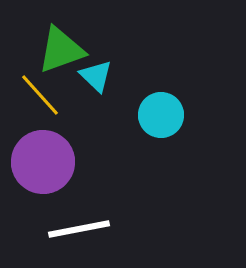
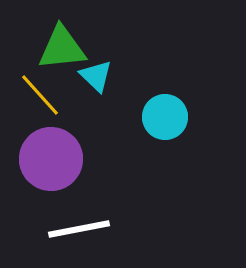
green triangle: moved 1 px right, 2 px up; rotated 14 degrees clockwise
cyan circle: moved 4 px right, 2 px down
purple circle: moved 8 px right, 3 px up
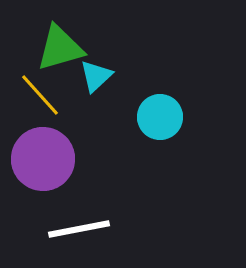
green triangle: moved 2 px left; rotated 10 degrees counterclockwise
cyan triangle: rotated 33 degrees clockwise
cyan circle: moved 5 px left
purple circle: moved 8 px left
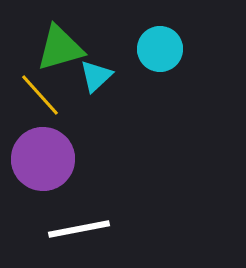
cyan circle: moved 68 px up
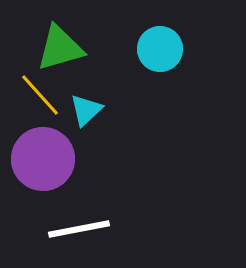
cyan triangle: moved 10 px left, 34 px down
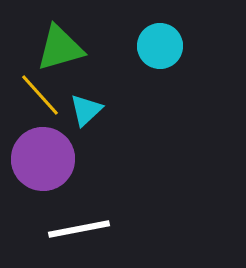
cyan circle: moved 3 px up
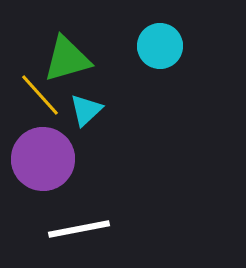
green triangle: moved 7 px right, 11 px down
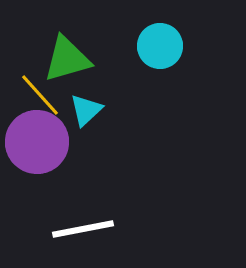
purple circle: moved 6 px left, 17 px up
white line: moved 4 px right
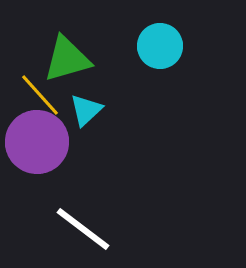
white line: rotated 48 degrees clockwise
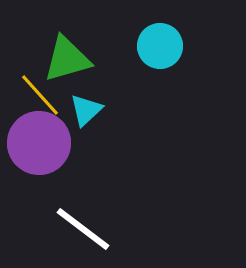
purple circle: moved 2 px right, 1 px down
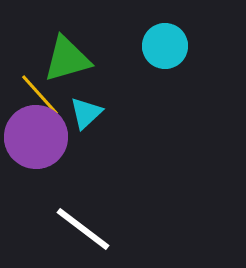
cyan circle: moved 5 px right
cyan triangle: moved 3 px down
purple circle: moved 3 px left, 6 px up
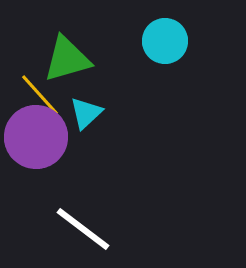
cyan circle: moved 5 px up
